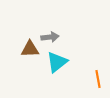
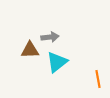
brown triangle: moved 1 px down
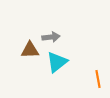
gray arrow: moved 1 px right
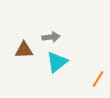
brown triangle: moved 6 px left
orange line: rotated 42 degrees clockwise
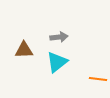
gray arrow: moved 8 px right
orange line: rotated 66 degrees clockwise
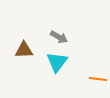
gray arrow: rotated 36 degrees clockwise
cyan triangle: rotated 15 degrees counterclockwise
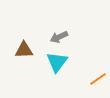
gray arrow: rotated 126 degrees clockwise
orange line: rotated 42 degrees counterclockwise
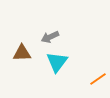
gray arrow: moved 9 px left
brown triangle: moved 2 px left, 3 px down
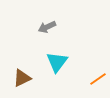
gray arrow: moved 3 px left, 10 px up
brown triangle: moved 25 px down; rotated 24 degrees counterclockwise
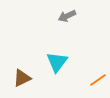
gray arrow: moved 20 px right, 11 px up
orange line: moved 1 px down
